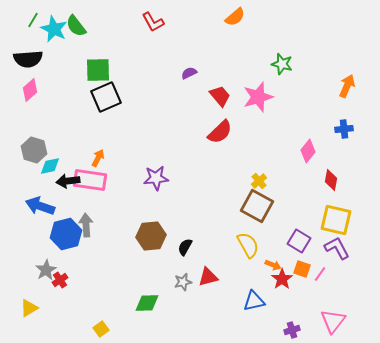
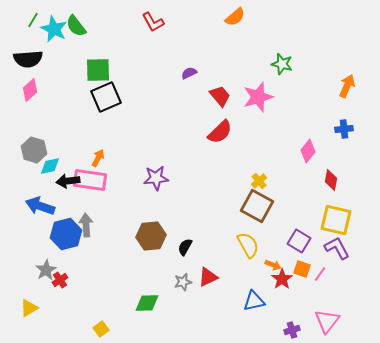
red triangle at (208, 277): rotated 10 degrees counterclockwise
pink triangle at (333, 321): moved 6 px left
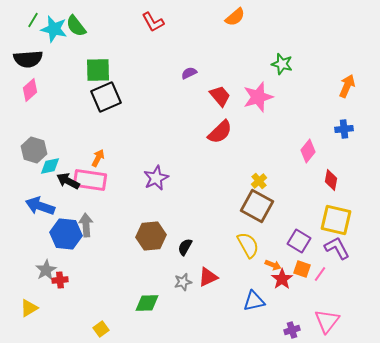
cyan star at (54, 29): rotated 12 degrees counterclockwise
purple star at (156, 178): rotated 20 degrees counterclockwise
black arrow at (68, 181): rotated 35 degrees clockwise
blue hexagon at (66, 234): rotated 20 degrees clockwise
red cross at (60, 280): rotated 28 degrees clockwise
